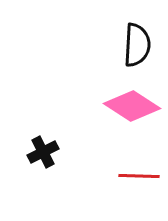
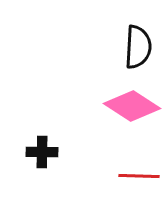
black semicircle: moved 1 px right, 2 px down
black cross: moved 1 px left; rotated 28 degrees clockwise
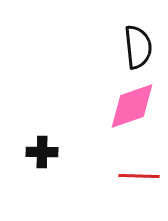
black semicircle: rotated 9 degrees counterclockwise
pink diamond: rotated 52 degrees counterclockwise
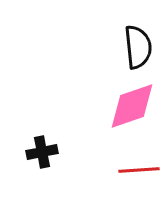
black cross: rotated 12 degrees counterclockwise
red line: moved 6 px up; rotated 6 degrees counterclockwise
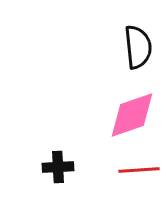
pink diamond: moved 9 px down
black cross: moved 16 px right, 15 px down; rotated 8 degrees clockwise
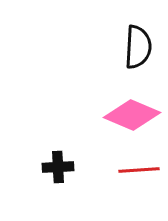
black semicircle: rotated 9 degrees clockwise
pink diamond: rotated 42 degrees clockwise
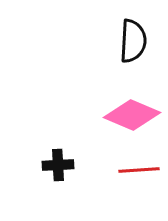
black semicircle: moved 5 px left, 6 px up
black cross: moved 2 px up
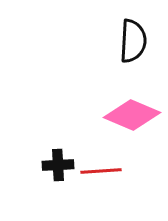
red line: moved 38 px left, 1 px down
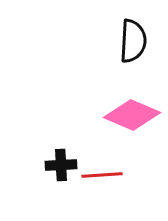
black cross: moved 3 px right
red line: moved 1 px right, 4 px down
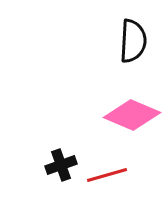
black cross: rotated 16 degrees counterclockwise
red line: moved 5 px right; rotated 12 degrees counterclockwise
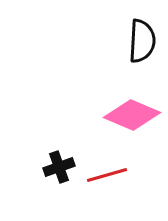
black semicircle: moved 9 px right
black cross: moved 2 px left, 2 px down
